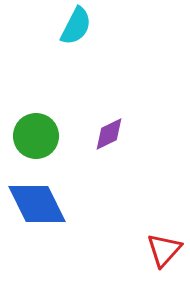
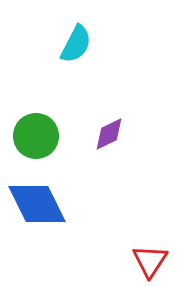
cyan semicircle: moved 18 px down
red triangle: moved 14 px left, 11 px down; rotated 9 degrees counterclockwise
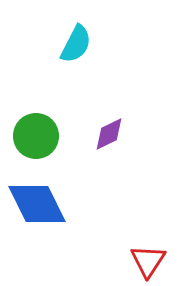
red triangle: moved 2 px left
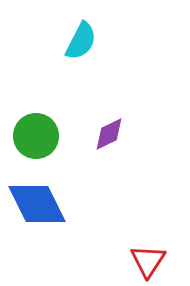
cyan semicircle: moved 5 px right, 3 px up
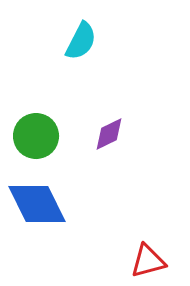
red triangle: rotated 42 degrees clockwise
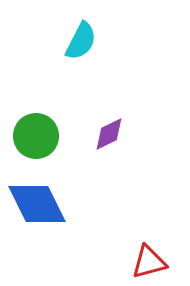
red triangle: moved 1 px right, 1 px down
